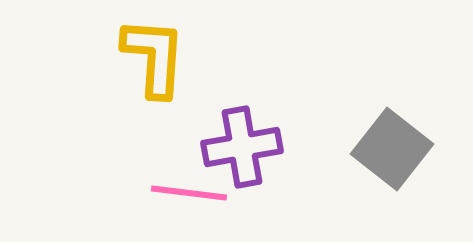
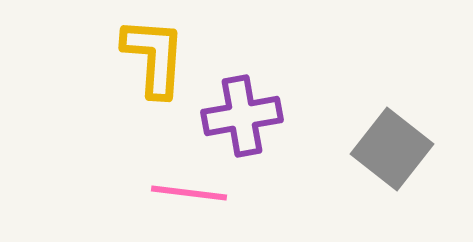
purple cross: moved 31 px up
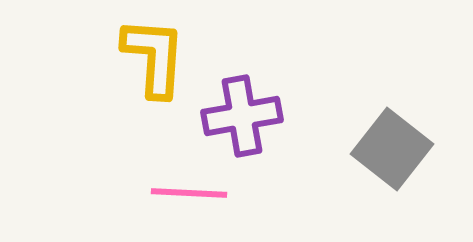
pink line: rotated 4 degrees counterclockwise
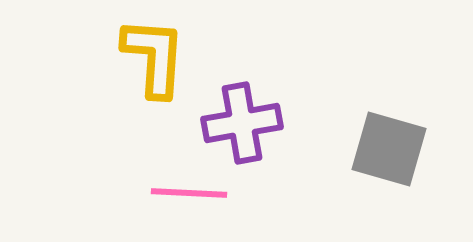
purple cross: moved 7 px down
gray square: moved 3 px left; rotated 22 degrees counterclockwise
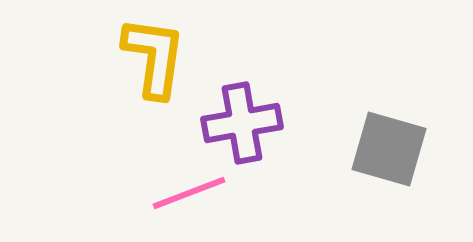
yellow L-shape: rotated 4 degrees clockwise
pink line: rotated 24 degrees counterclockwise
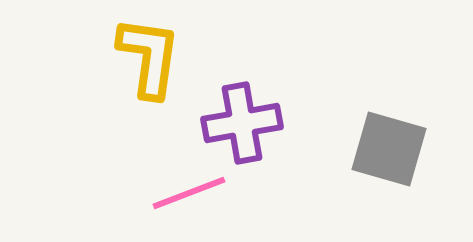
yellow L-shape: moved 5 px left
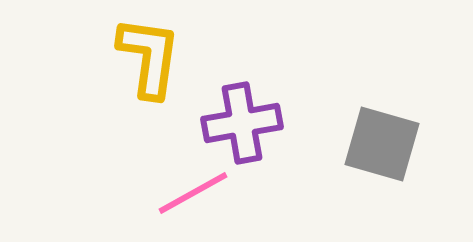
gray square: moved 7 px left, 5 px up
pink line: moved 4 px right; rotated 8 degrees counterclockwise
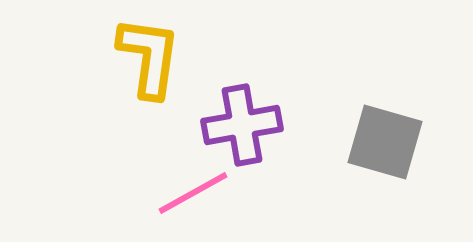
purple cross: moved 2 px down
gray square: moved 3 px right, 2 px up
